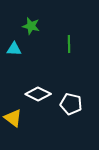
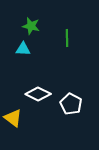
green line: moved 2 px left, 6 px up
cyan triangle: moved 9 px right
white pentagon: rotated 15 degrees clockwise
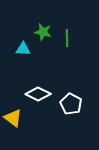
green star: moved 12 px right, 6 px down
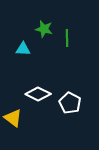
green star: moved 1 px right, 3 px up
white pentagon: moved 1 px left, 1 px up
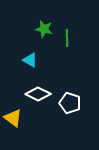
cyan triangle: moved 7 px right, 11 px down; rotated 28 degrees clockwise
white pentagon: rotated 10 degrees counterclockwise
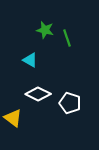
green star: moved 1 px right, 1 px down
green line: rotated 18 degrees counterclockwise
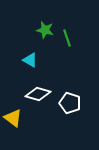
white diamond: rotated 10 degrees counterclockwise
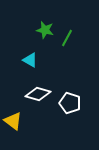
green line: rotated 48 degrees clockwise
yellow triangle: moved 3 px down
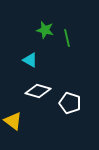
green line: rotated 42 degrees counterclockwise
white diamond: moved 3 px up
